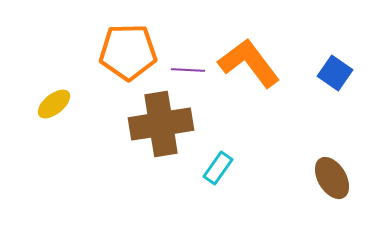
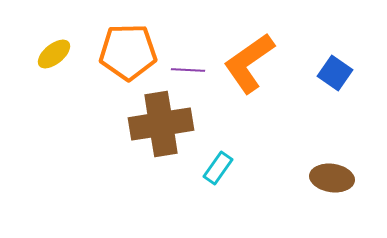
orange L-shape: rotated 88 degrees counterclockwise
yellow ellipse: moved 50 px up
brown ellipse: rotated 51 degrees counterclockwise
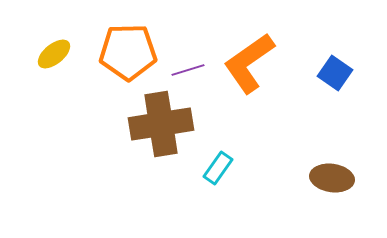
purple line: rotated 20 degrees counterclockwise
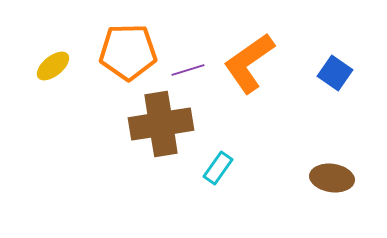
yellow ellipse: moved 1 px left, 12 px down
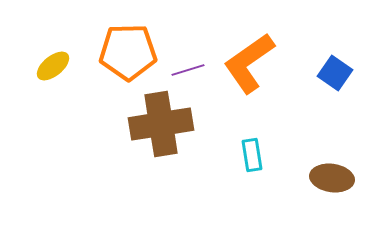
cyan rectangle: moved 34 px right, 13 px up; rotated 44 degrees counterclockwise
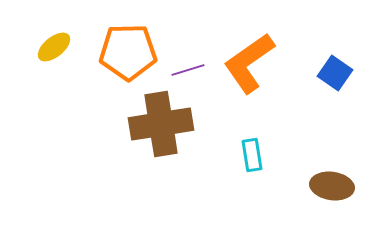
yellow ellipse: moved 1 px right, 19 px up
brown ellipse: moved 8 px down
